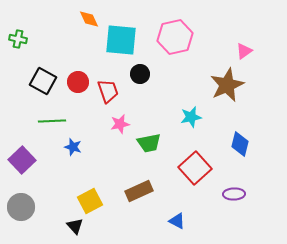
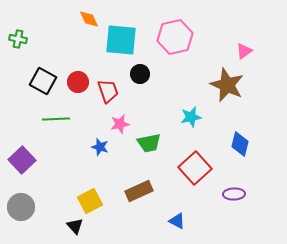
brown star: rotated 24 degrees counterclockwise
green line: moved 4 px right, 2 px up
blue star: moved 27 px right
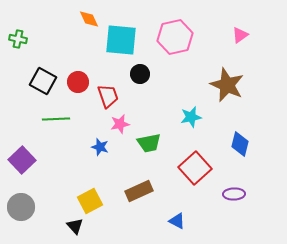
pink triangle: moved 4 px left, 16 px up
red trapezoid: moved 5 px down
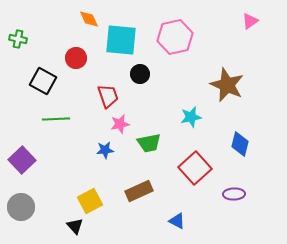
pink triangle: moved 10 px right, 14 px up
red circle: moved 2 px left, 24 px up
blue star: moved 5 px right, 3 px down; rotated 24 degrees counterclockwise
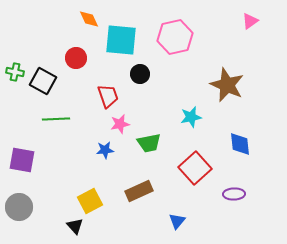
green cross: moved 3 px left, 33 px down
blue diamond: rotated 20 degrees counterclockwise
purple square: rotated 36 degrees counterclockwise
gray circle: moved 2 px left
blue triangle: rotated 42 degrees clockwise
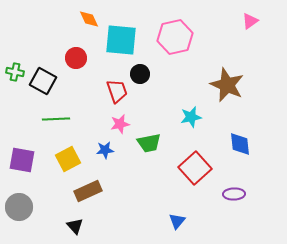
red trapezoid: moved 9 px right, 5 px up
brown rectangle: moved 51 px left
yellow square: moved 22 px left, 42 px up
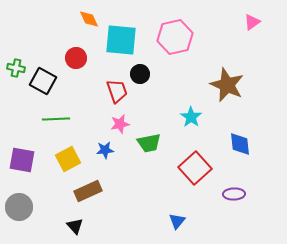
pink triangle: moved 2 px right, 1 px down
green cross: moved 1 px right, 4 px up
cyan star: rotated 25 degrees counterclockwise
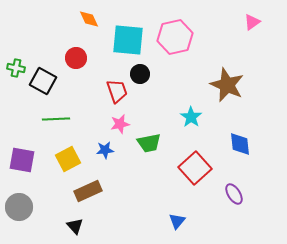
cyan square: moved 7 px right
purple ellipse: rotated 60 degrees clockwise
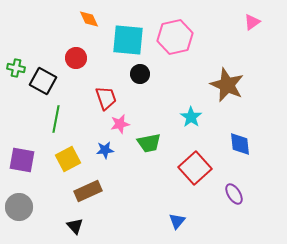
red trapezoid: moved 11 px left, 7 px down
green line: rotated 76 degrees counterclockwise
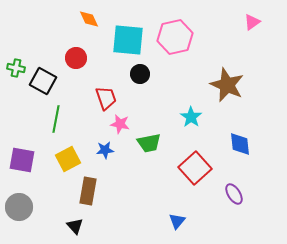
pink star: rotated 24 degrees clockwise
brown rectangle: rotated 56 degrees counterclockwise
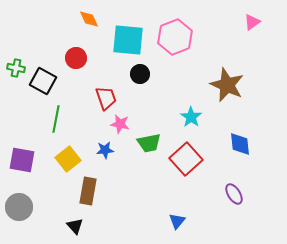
pink hexagon: rotated 8 degrees counterclockwise
yellow square: rotated 10 degrees counterclockwise
red square: moved 9 px left, 9 px up
